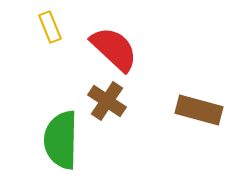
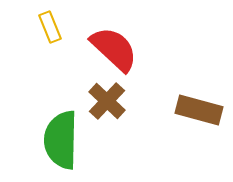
brown cross: rotated 9 degrees clockwise
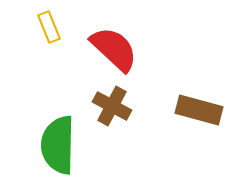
yellow rectangle: moved 1 px left
brown cross: moved 5 px right, 5 px down; rotated 15 degrees counterclockwise
green semicircle: moved 3 px left, 5 px down
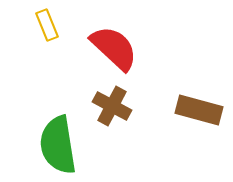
yellow rectangle: moved 2 px left, 2 px up
red semicircle: moved 1 px up
green semicircle: rotated 10 degrees counterclockwise
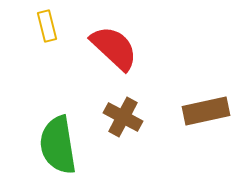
yellow rectangle: moved 1 px down; rotated 8 degrees clockwise
brown cross: moved 11 px right, 11 px down
brown rectangle: moved 7 px right, 1 px down; rotated 27 degrees counterclockwise
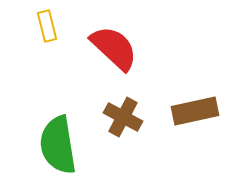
brown rectangle: moved 11 px left
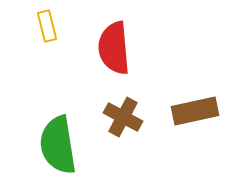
red semicircle: rotated 138 degrees counterclockwise
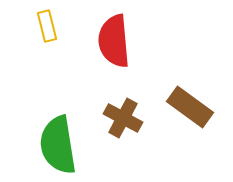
red semicircle: moved 7 px up
brown rectangle: moved 5 px left, 4 px up; rotated 48 degrees clockwise
brown cross: moved 1 px down
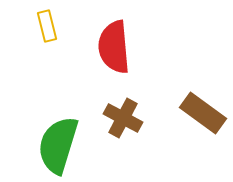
red semicircle: moved 6 px down
brown rectangle: moved 13 px right, 6 px down
green semicircle: rotated 26 degrees clockwise
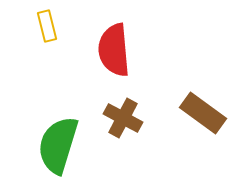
red semicircle: moved 3 px down
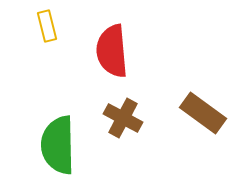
red semicircle: moved 2 px left, 1 px down
green semicircle: rotated 18 degrees counterclockwise
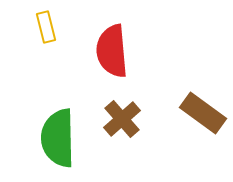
yellow rectangle: moved 1 px left, 1 px down
brown cross: moved 1 px left, 1 px down; rotated 21 degrees clockwise
green semicircle: moved 7 px up
